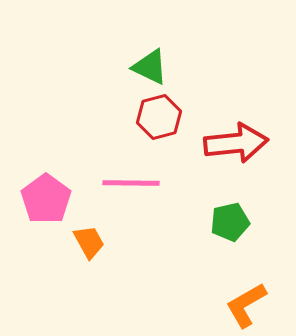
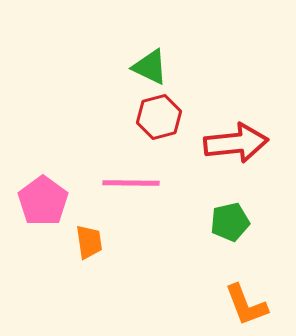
pink pentagon: moved 3 px left, 2 px down
orange trapezoid: rotated 21 degrees clockwise
orange L-shape: rotated 81 degrees counterclockwise
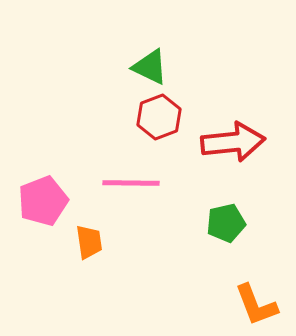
red hexagon: rotated 6 degrees counterclockwise
red arrow: moved 3 px left, 1 px up
pink pentagon: rotated 15 degrees clockwise
green pentagon: moved 4 px left, 1 px down
orange L-shape: moved 10 px right
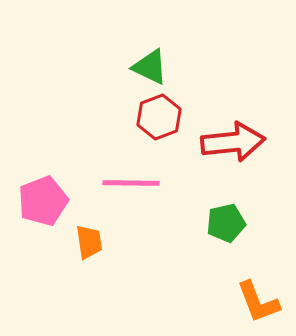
orange L-shape: moved 2 px right, 3 px up
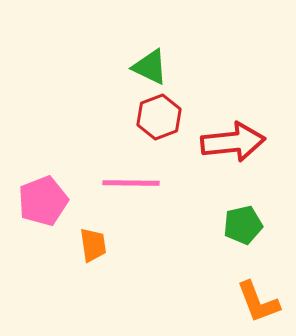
green pentagon: moved 17 px right, 2 px down
orange trapezoid: moved 4 px right, 3 px down
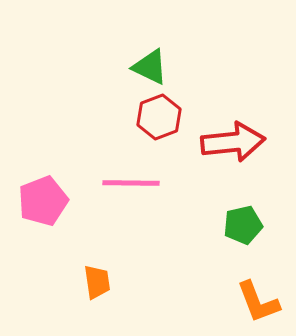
orange trapezoid: moved 4 px right, 37 px down
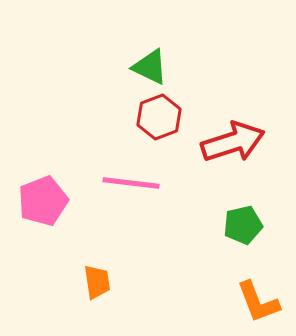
red arrow: rotated 12 degrees counterclockwise
pink line: rotated 6 degrees clockwise
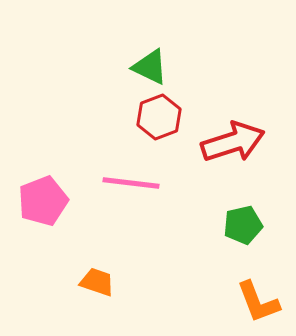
orange trapezoid: rotated 63 degrees counterclockwise
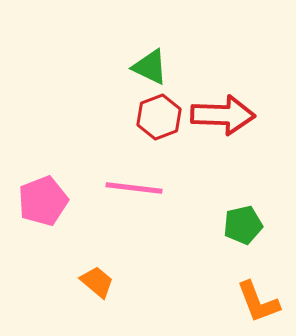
red arrow: moved 10 px left, 27 px up; rotated 20 degrees clockwise
pink line: moved 3 px right, 5 px down
orange trapezoid: rotated 21 degrees clockwise
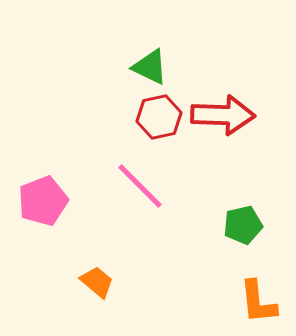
red hexagon: rotated 9 degrees clockwise
pink line: moved 6 px right, 2 px up; rotated 38 degrees clockwise
orange L-shape: rotated 15 degrees clockwise
